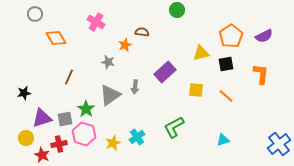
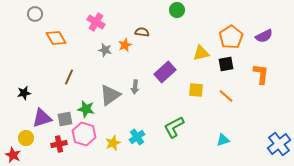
orange pentagon: moved 1 px down
gray star: moved 3 px left, 12 px up
green star: rotated 24 degrees counterclockwise
red star: moved 29 px left
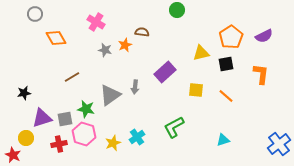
brown line: moved 3 px right; rotated 35 degrees clockwise
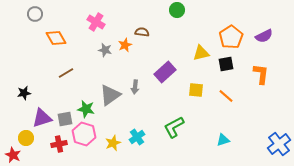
brown line: moved 6 px left, 4 px up
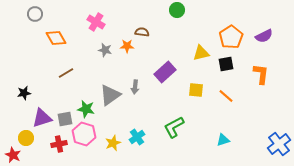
orange star: moved 2 px right, 1 px down; rotated 24 degrees clockwise
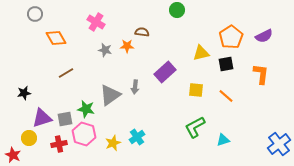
green L-shape: moved 21 px right
yellow circle: moved 3 px right
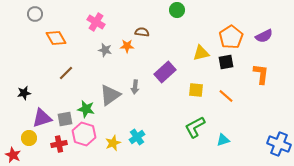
black square: moved 2 px up
brown line: rotated 14 degrees counterclockwise
blue cross: rotated 30 degrees counterclockwise
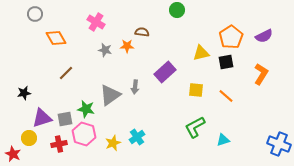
orange L-shape: rotated 25 degrees clockwise
red star: moved 1 px up
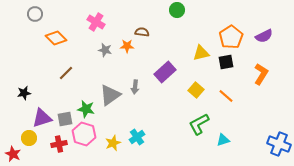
orange diamond: rotated 15 degrees counterclockwise
yellow square: rotated 35 degrees clockwise
green L-shape: moved 4 px right, 3 px up
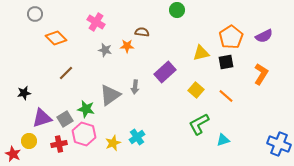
gray square: rotated 21 degrees counterclockwise
yellow circle: moved 3 px down
